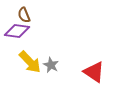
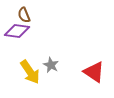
yellow arrow: moved 10 px down; rotated 10 degrees clockwise
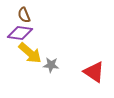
purple diamond: moved 3 px right, 2 px down
gray star: rotated 21 degrees counterclockwise
yellow arrow: moved 19 px up; rotated 15 degrees counterclockwise
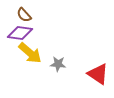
brown semicircle: rotated 21 degrees counterclockwise
gray star: moved 7 px right, 1 px up
red triangle: moved 4 px right, 2 px down
